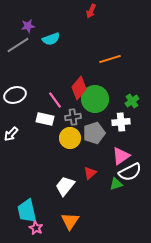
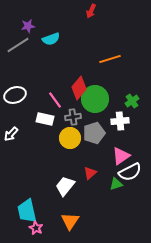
white cross: moved 1 px left, 1 px up
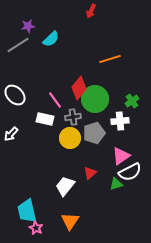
cyan semicircle: rotated 24 degrees counterclockwise
white ellipse: rotated 65 degrees clockwise
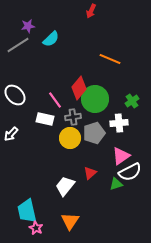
orange line: rotated 40 degrees clockwise
white cross: moved 1 px left, 2 px down
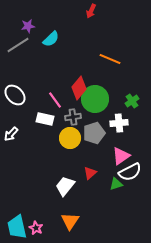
cyan trapezoid: moved 10 px left, 16 px down
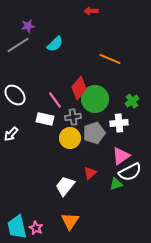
red arrow: rotated 64 degrees clockwise
cyan semicircle: moved 4 px right, 5 px down
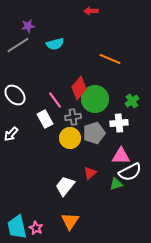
cyan semicircle: rotated 30 degrees clockwise
white rectangle: rotated 48 degrees clockwise
pink triangle: rotated 36 degrees clockwise
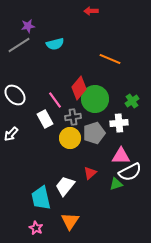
gray line: moved 1 px right
cyan trapezoid: moved 24 px right, 29 px up
